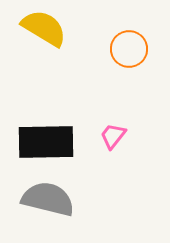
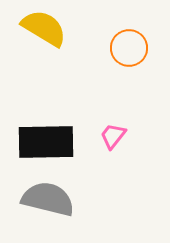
orange circle: moved 1 px up
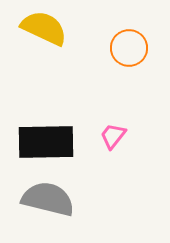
yellow semicircle: rotated 6 degrees counterclockwise
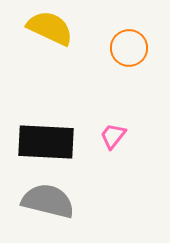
yellow semicircle: moved 6 px right
black rectangle: rotated 4 degrees clockwise
gray semicircle: moved 2 px down
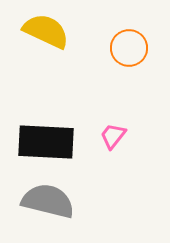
yellow semicircle: moved 4 px left, 3 px down
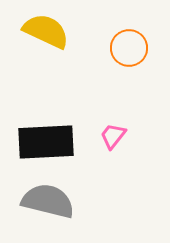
black rectangle: rotated 6 degrees counterclockwise
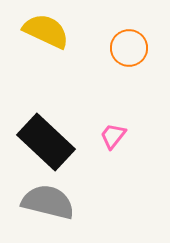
black rectangle: rotated 46 degrees clockwise
gray semicircle: moved 1 px down
